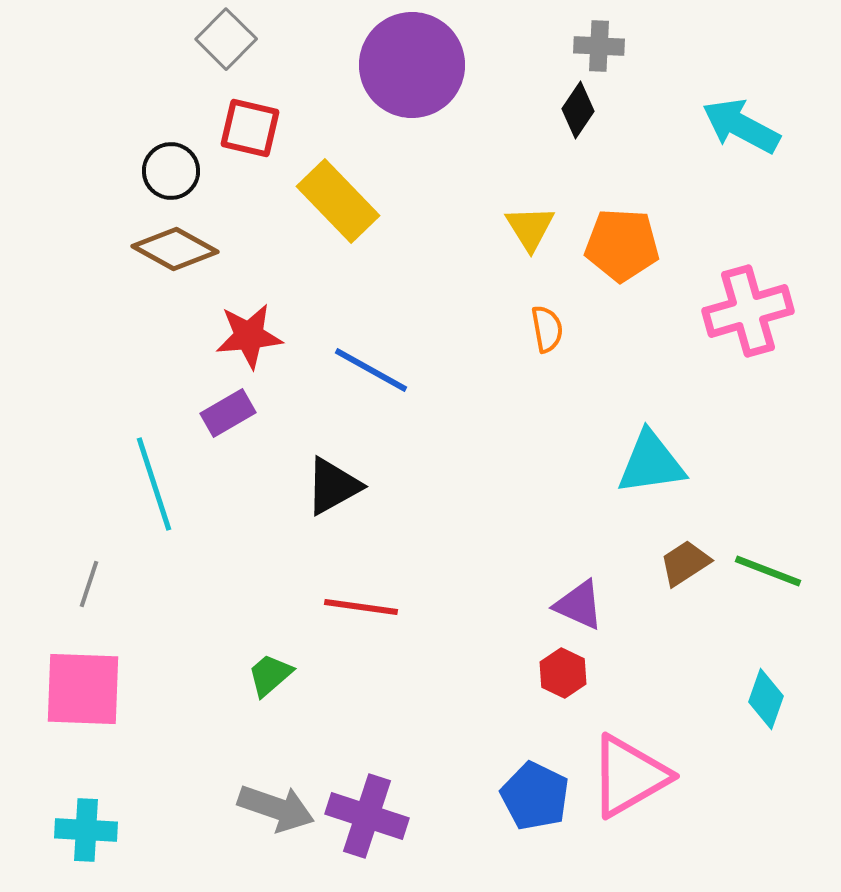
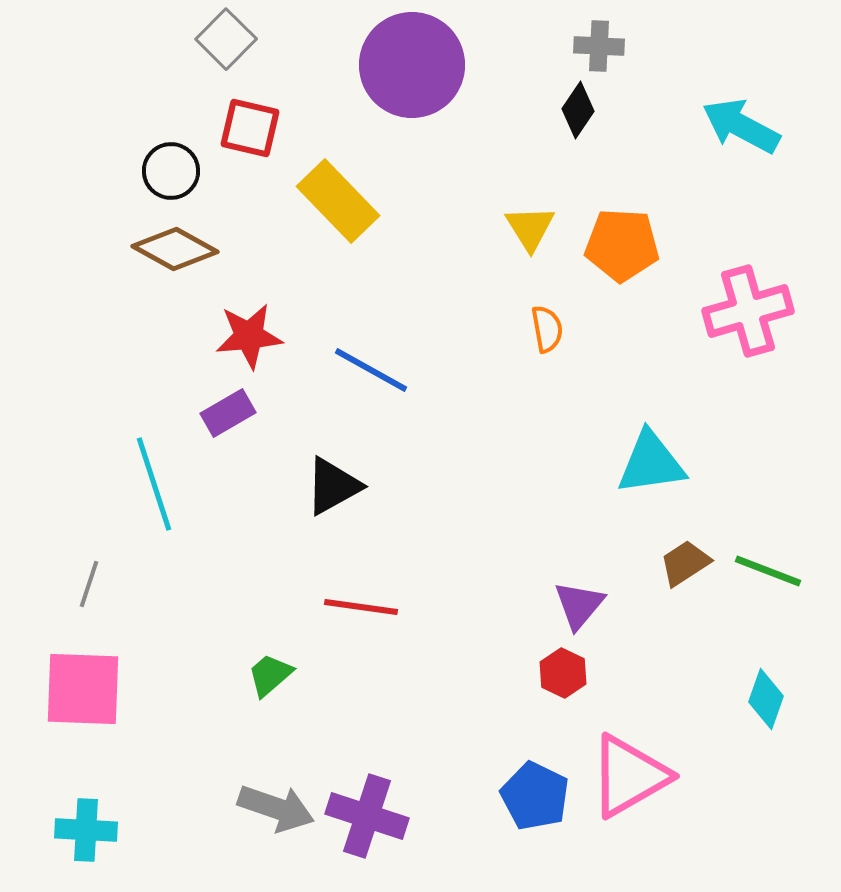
purple triangle: rotated 46 degrees clockwise
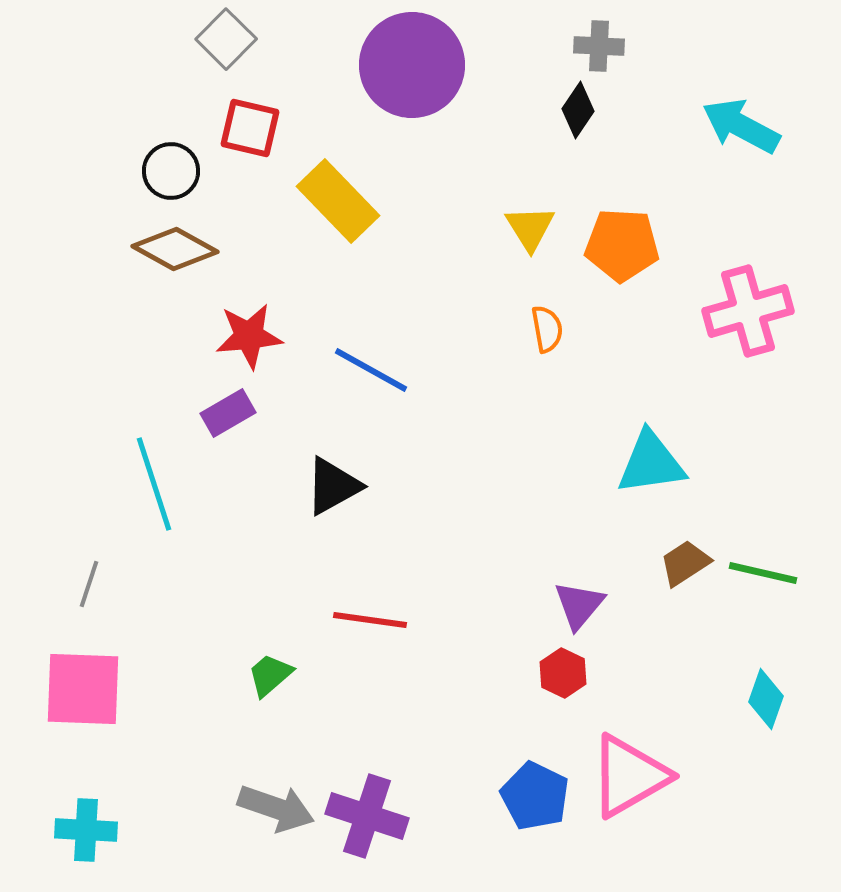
green line: moved 5 px left, 2 px down; rotated 8 degrees counterclockwise
red line: moved 9 px right, 13 px down
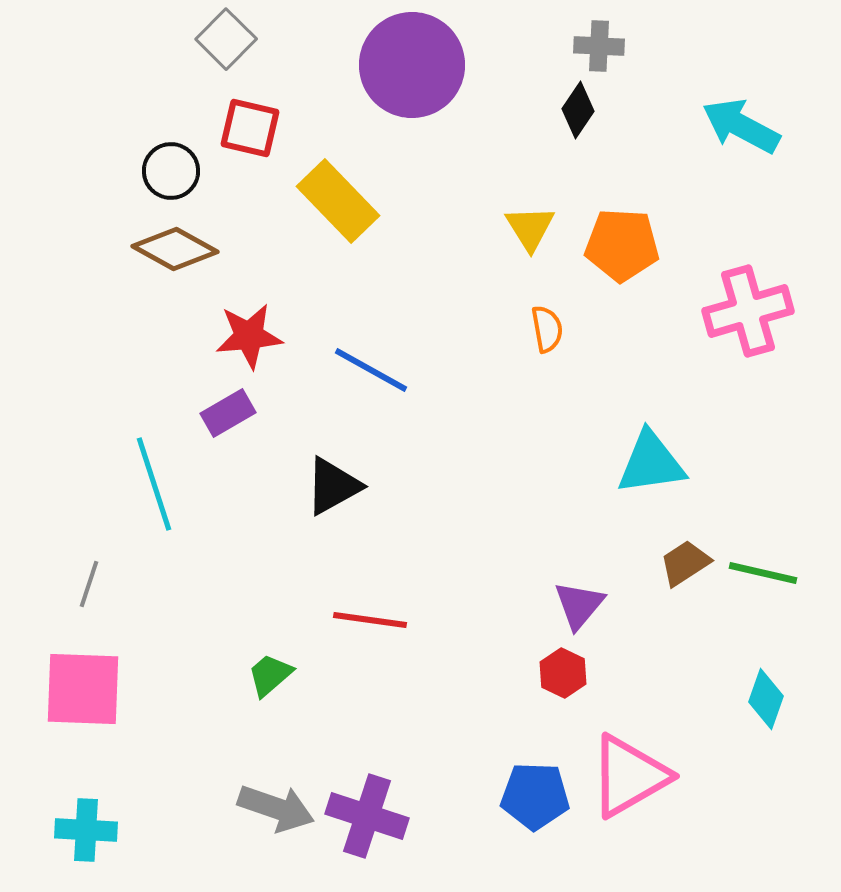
blue pentagon: rotated 24 degrees counterclockwise
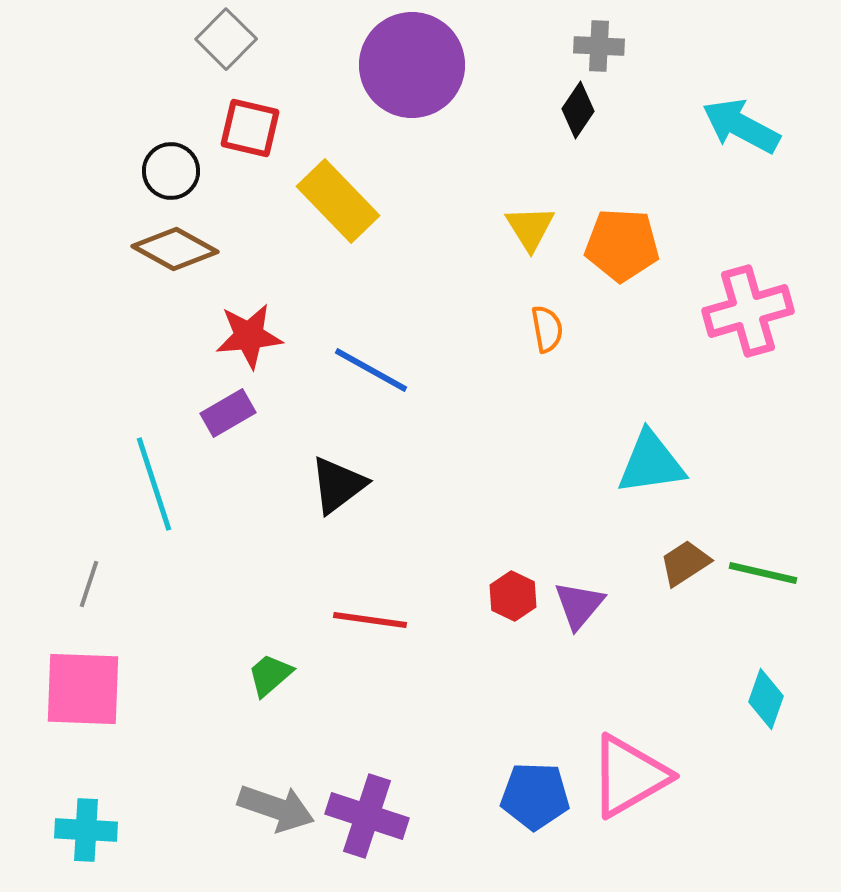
black triangle: moved 5 px right, 1 px up; rotated 8 degrees counterclockwise
red hexagon: moved 50 px left, 77 px up
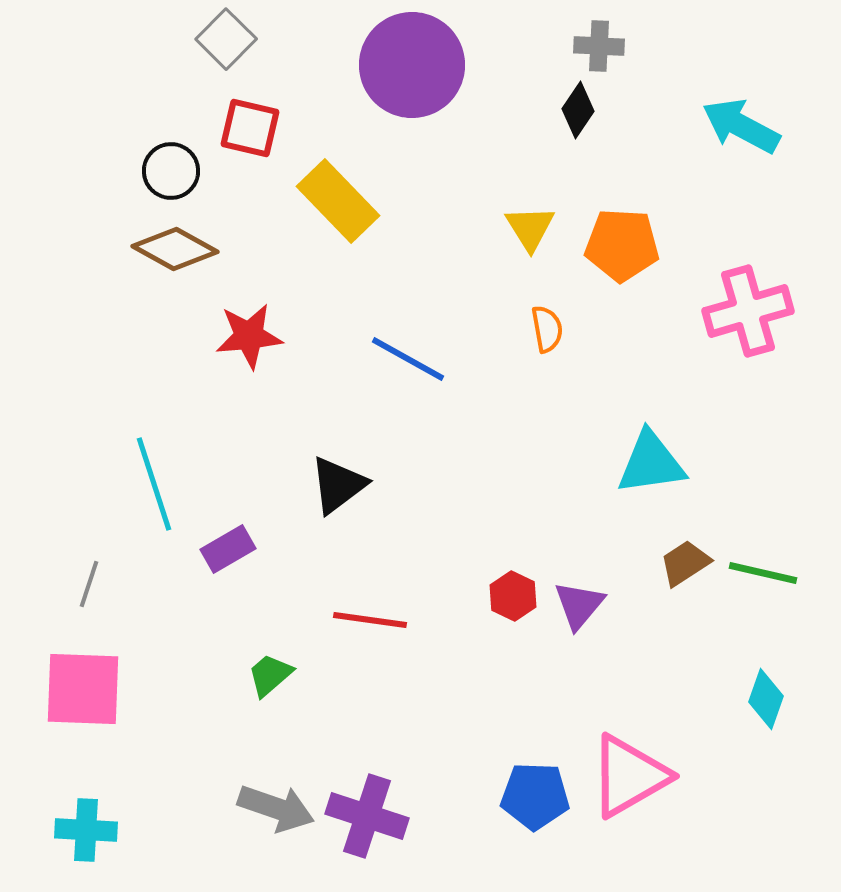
blue line: moved 37 px right, 11 px up
purple rectangle: moved 136 px down
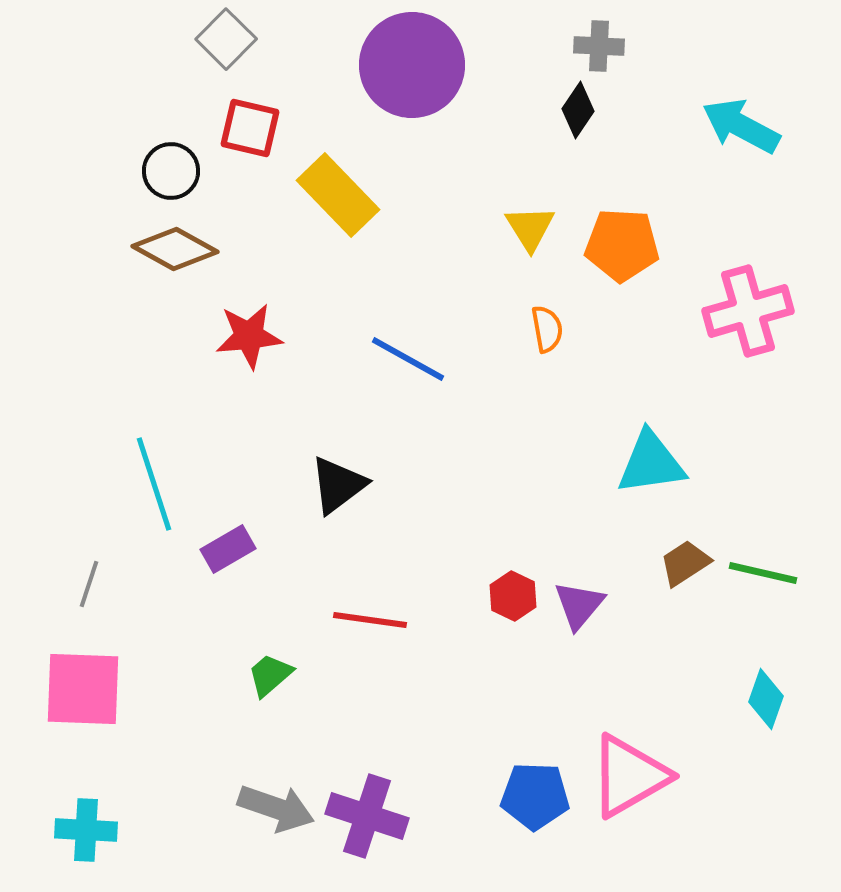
yellow rectangle: moved 6 px up
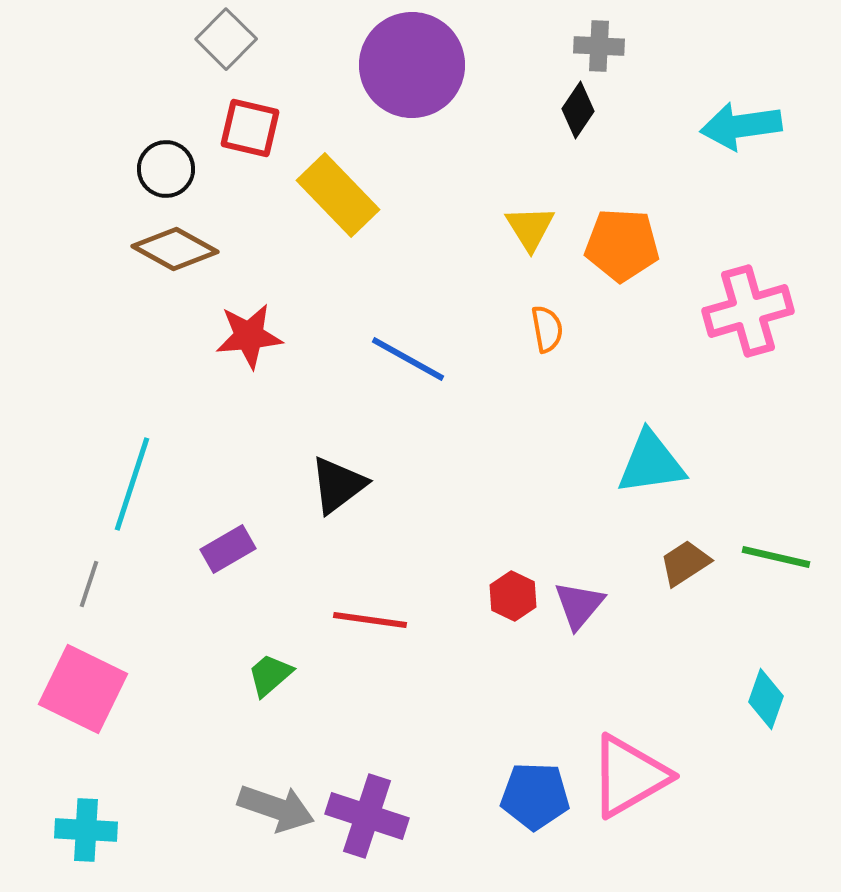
cyan arrow: rotated 36 degrees counterclockwise
black circle: moved 5 px left, 2 px up
cyan line: moved 22 px left; rotated 36 degrees clockwise
green line: moved 13 px right, 16 px up
pink square: rotated 24 degrees clockwise
